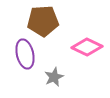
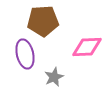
pink diamond: rotated 28 degrees counterclockwise
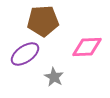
purple ellipse: rotated 68 degrees clockwise
gray star: rotated 18 degrees counterclockwise
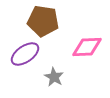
brown pentagon: rotated 12 degrees clockwise
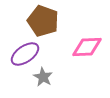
brown pentagon: rotated 12 degrees clockwise
gray star: moved 11 px left
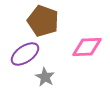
gray star: moved 2 px right
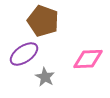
pink diamond: moved 1 px right, 12 px down
purple ellipse: moved 1 px left
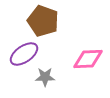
gray star: rotated 30 degrees counterclockwise
